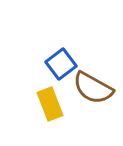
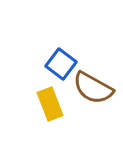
blue square: rotated 16 degrees counterclockwise
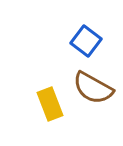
blue square: moved 25 px right, 23 px up
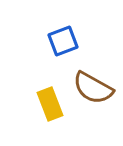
blue square: moved 23 px left; rotated 32 degrees clockwise
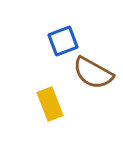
brown semicircle: moved 15 px up
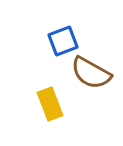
brown semicircle: moved 2 px left
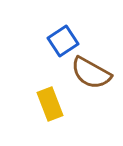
blue square: rotated 12 degrees counterclockwise
